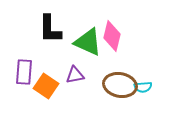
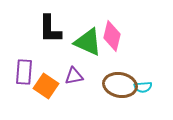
purple triangle: moved 1 px left, 1 px down
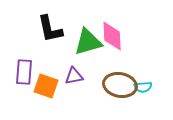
black L-shape: rotated 12 degrees counterclockwise
pink diamond: rotated 16 degrees counterclockwise
green triangle: rotated 40 degrees counterclockwise
orange square: rotated 15 degrees counterclockwise
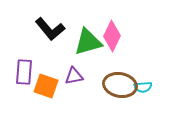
black L-shape: rotated 28 degrees counterclockwise
pink diamond: rotated 28 degrees clockwise
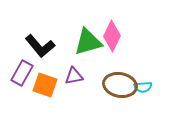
black L-shape: moved 10 px left, 17 px down
purple rectangle: moved 2 px left, 1 px down; rotated 25 degrees clockwise
orange square: moved 1 px left, 1 px up
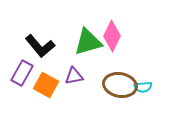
orange square: moved 1 px right; rotated 10 degrees clockwise
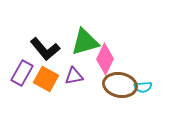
pink diamond: moved 7 px left, 23 px down
green triangle: moved 3 px left
black L-shape: moved 5 px right, 3 px down
orange square: moved 6 px up
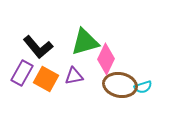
black L-shape: moved 7 px left, 2 px up
pink diamond: moved 1 px right
cyan semicircle: rotated 12 degrees counterclockwise
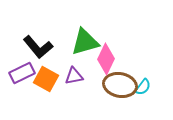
purple rectangle: rotated 35 degrees clockwise
cyan semicircle: rotated 36 degrees counterclockwise
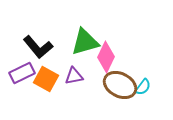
pink diamond: moved 2 px up
brown ellipse: rotated 16 degrees clockwise
